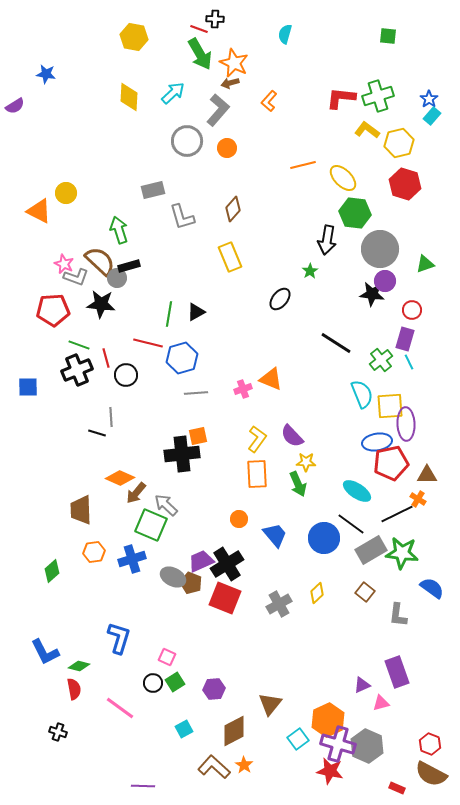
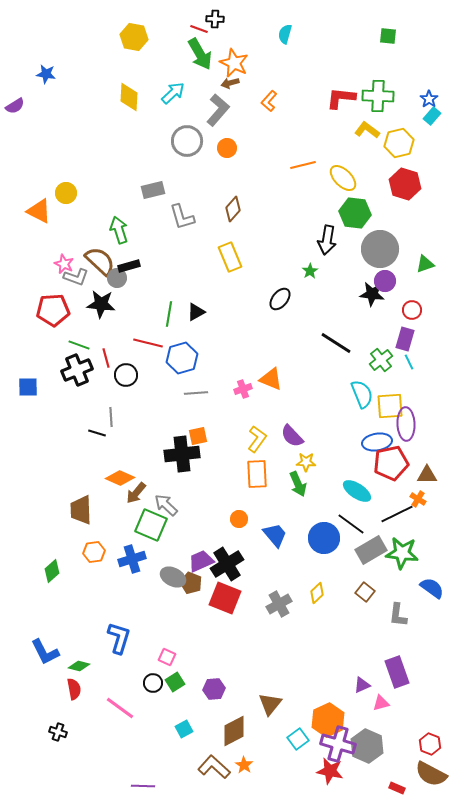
green cross at (378, 96): rotated 20 degrees clockwise
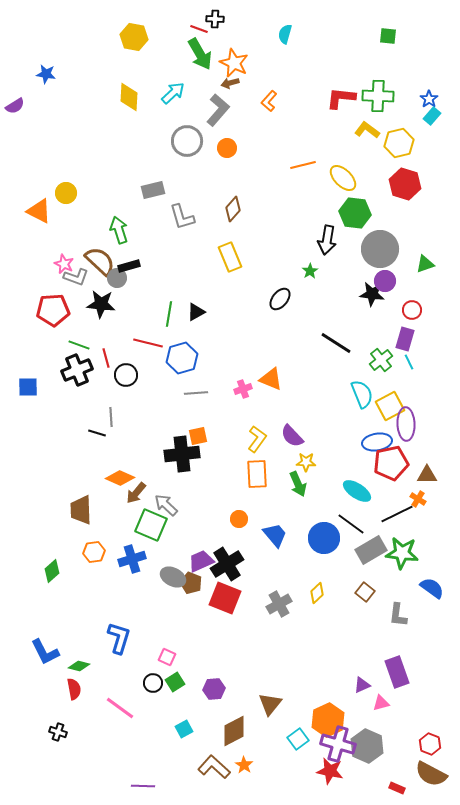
yellow square at (390, 406): rotated 24 degrees counterclockwise
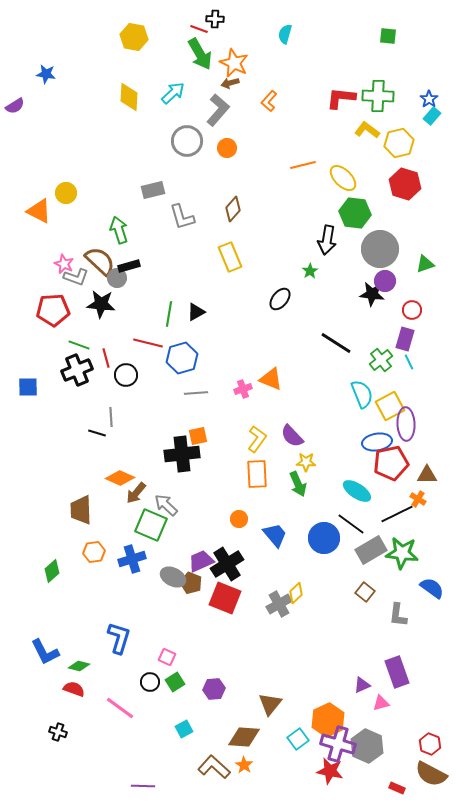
yellow diamond at (317, 593): moved 21 px left
black circle at (153, 683): moved 3 px left, 1 px up
red semicircle at (74, 689): rotated 60 degrees counterclockwise
brown diamond at (234, 731): moved 10 px right, 6 px down; rotated 32 degrees clockwise
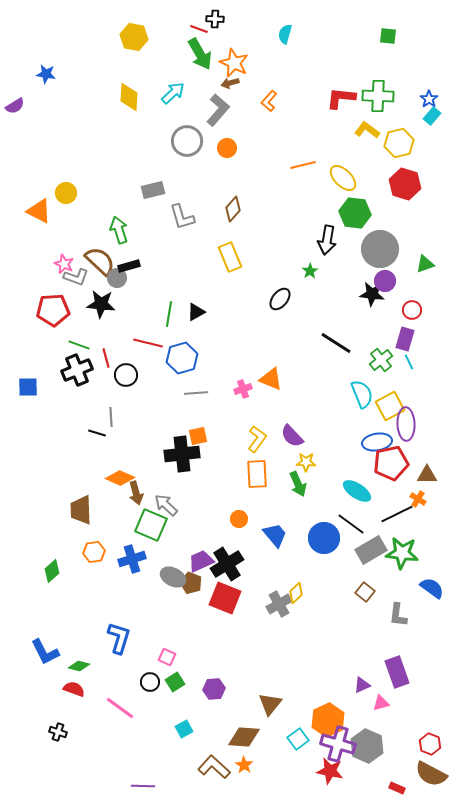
brown arrow at (136, 493): rotated 55 degrees counterclockwise
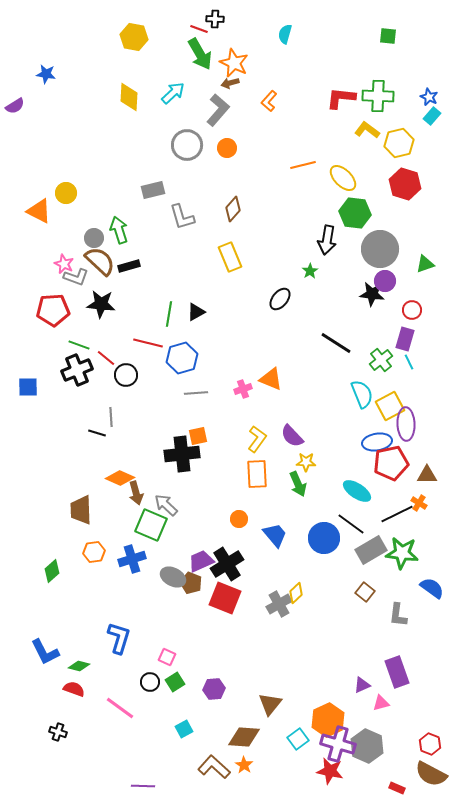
blue star at (429, 99): moved 2 px up; rotated 12 degrees counterclockwise
gray circle at (187, 141): moved 4 px down
gray circle at (117, 278): moved 23 px left, 40 px up
red line at (106, 358): rotated 36 degrees counterclockwise
orange cross at (418, 499): moved 1 px right, 4 px down
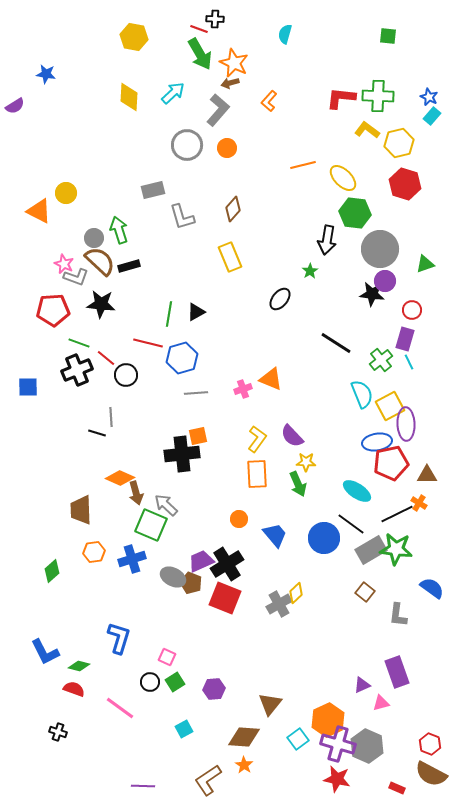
green line at (79, 345): moved 2 px up
green star at (402, 553): moved 6 px left, 4 px up
brown L-shape at (214, 767): moved 6 px left, 13 px down; rotated 76 degrees counterclockwise
red star at (330, 771): moved 7 px right, 8 px down
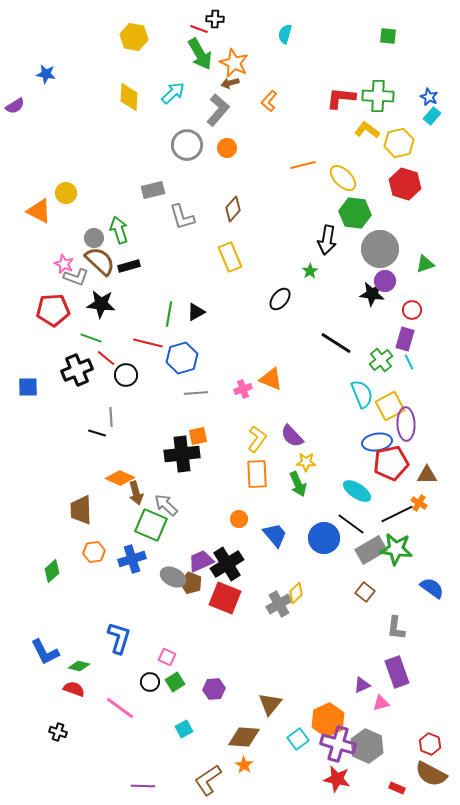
green line at (79, 343): moved 12 px right, 5 px up
gray L-shape at (398, 615): moved 2 px left, 13 px down
